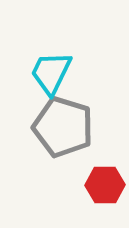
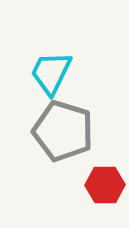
gray pentagon: moved 4 px down
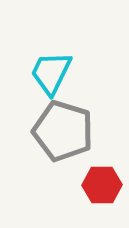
red hexagon: moved 3 px left
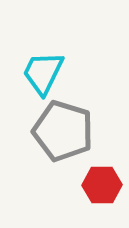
cyan trapezoid: moved 8 px left
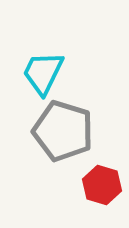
red hexagon: rotated 18 degrees clockwise
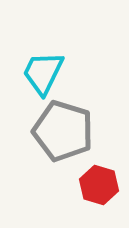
red hexagon: moved 3 px left
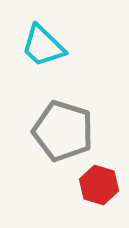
cyan trapezoid: moved 27 px up; rotated 72 degrees counterclockwise
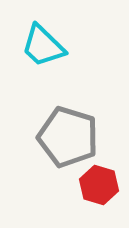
gray pentagon: moved 5 px right, 6 px down
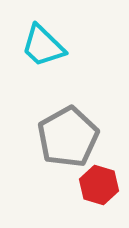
gray pentagon: rotated 26 degrees clockwise
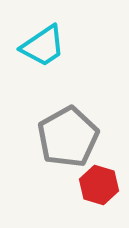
cyan trapezoid: rotated 78 degrees counterclockwise
